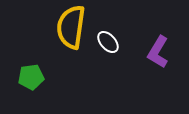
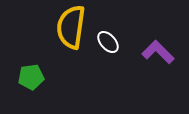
purple L-shape: rotated 104 degrees clockwise
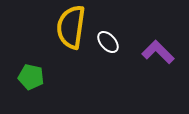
green pentagon: rotated 20 degrees clockwise
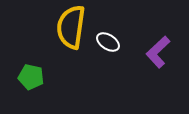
white ellipse: rotated 15 degrees counterclockwise
purple L-shape: rotated 88 degrees counterclockwise
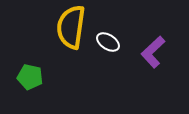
purple L-shape: moved 5 px left
green pentagon: moved 1 px left
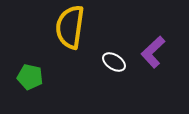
yellow semicircle: moved 1 px left
white ellipse: moved 6 px right, 20 px down
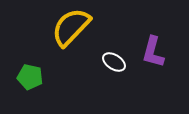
yellow semicircle: moved 1 px right; rotated 36 degrees clockwise
purple L-shape: rotated 32 degrees counterclockwise
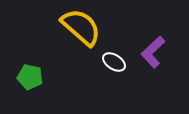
yellow semicircle: moved 10 px right; rotated 87 degrees clockwise
purple L-shape: rotated 32 degrees clockwise
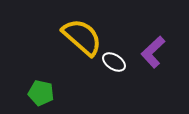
yellow semicircle: moved 1 px right, 10 px down
green pentagon: moved 11 px right, 16 px down
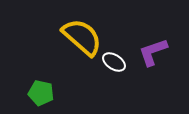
purple L-shape: rotated 24 degrees clockwise
